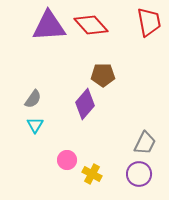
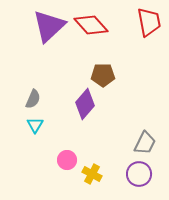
purple triangle: rotated 39 degrees counterclockwise
gray semicircle: rotated 12 degrees counterclockwise
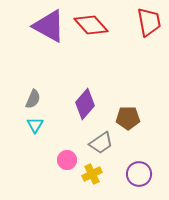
purple triangle: rotated 48 degrees counterclockwise
brown pentagon: moved 25 px right, 43 px down
gray trapezoid: moved 44 px left; rotated 30 degrees clockwise
yellow cross: rotated 36 degrees clockwise
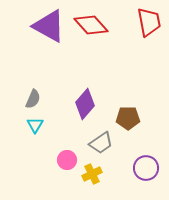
purple circle: moved 7 px right, 6 px up
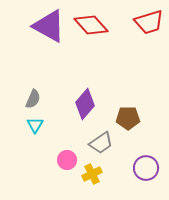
red trapezoid: rotated 84 degrees clockwise
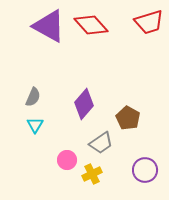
gray semicircle: moved 2 px up
purple diamond: moved 1 px left
brown pentagon: rotated 30 degrees clockwise
purple circle: moved 1 px left, 2 px down
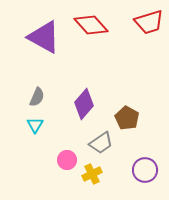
purple triangle: moved 5 px left, 11 px down
gray semicircle: moved 4 px right
brown pentagon: moved 1 px left
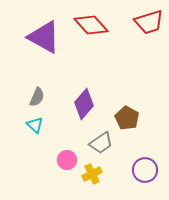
cyan triangle: rotated 18 degrees counterclockwise
